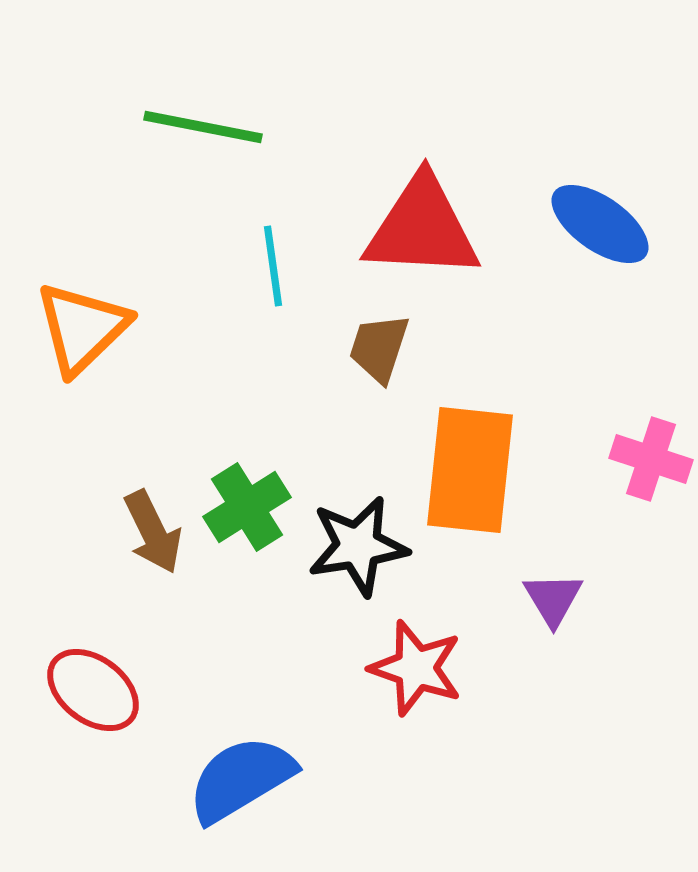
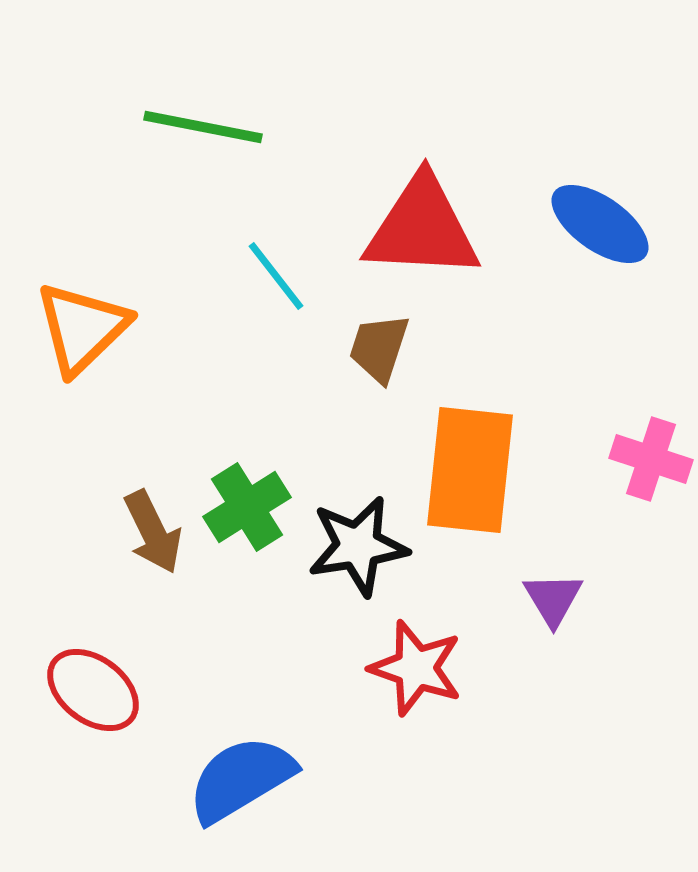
cyan line: moved 3 px right, 10 px down; rotated 30 degrees counterclockwise
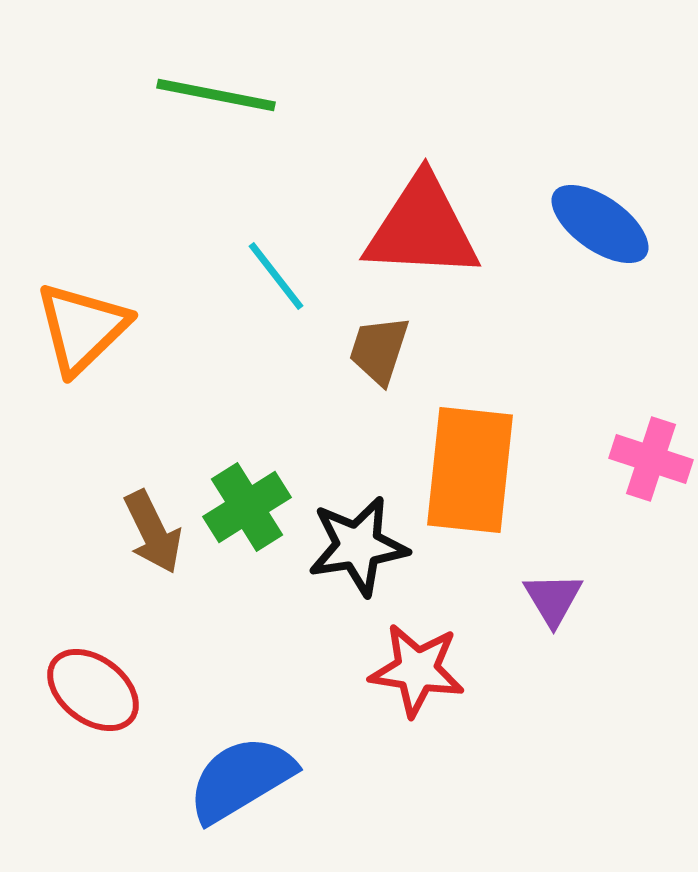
green line: moved 13 px right, 32 px up
brown trapezoid: moved 2 px down
red star: moved 1 px right, 2 px down; rotated 10 degrees counterclockwise
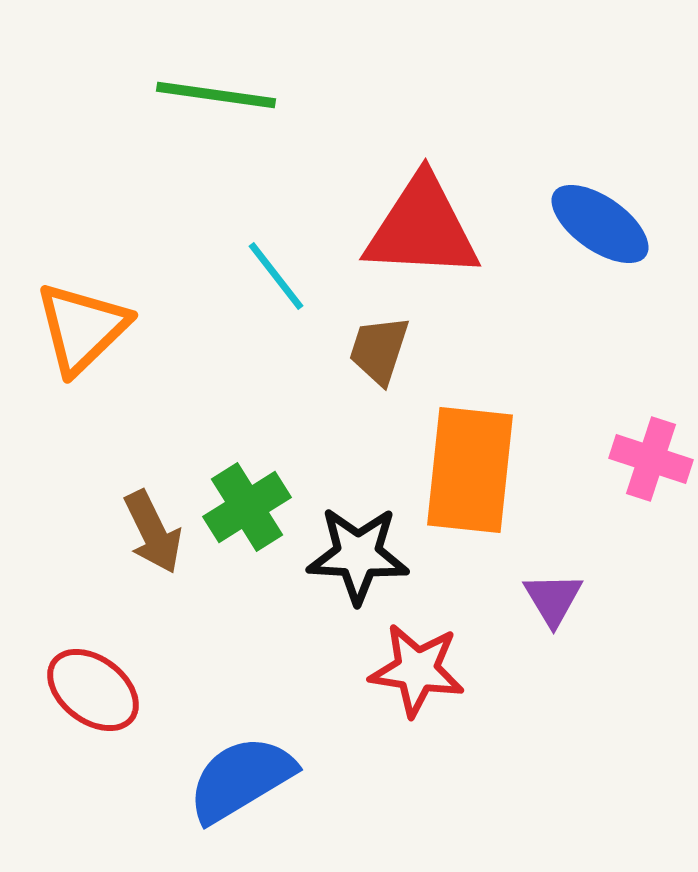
green line: rotated 3 degrees counterclockwise
black star: moved 9 px down; rotated 12 degrees clockwise
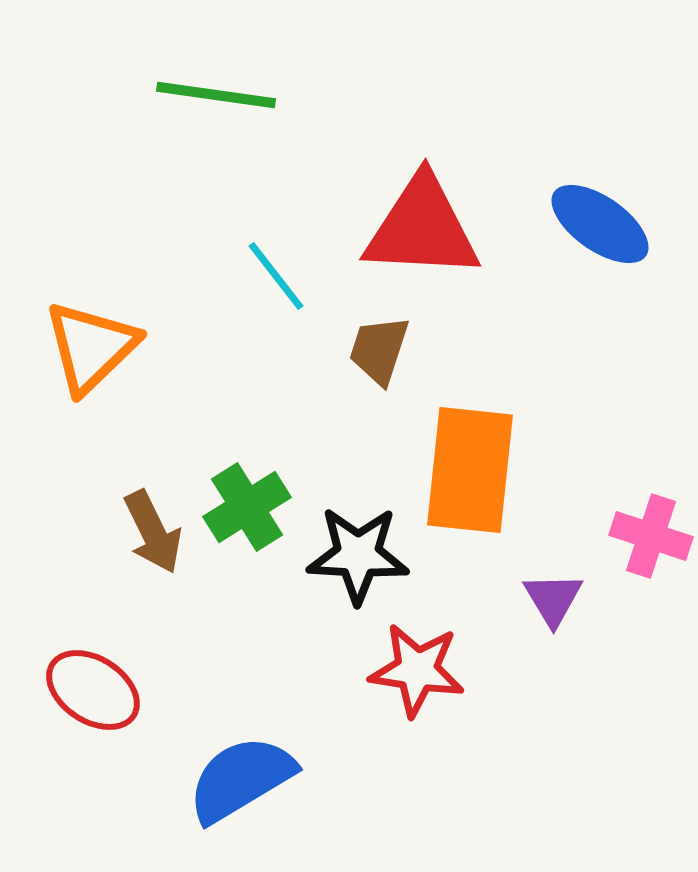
orange triangle: moved 9 px right, 19 px down
pink cross: moved 77 px down
red ellipse: rotated 4 degrees counterclockwise
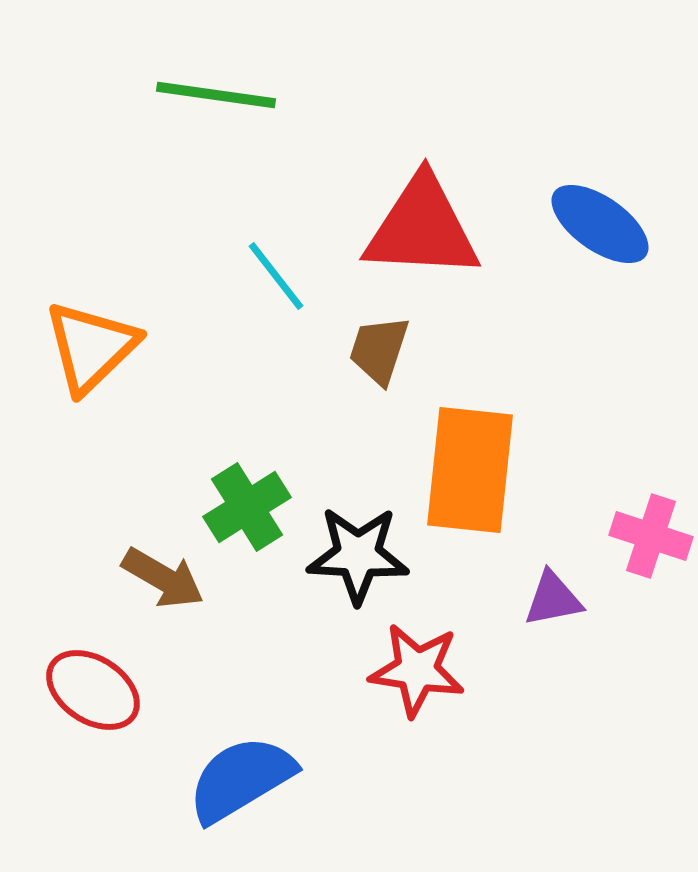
brown arrow: moved 10 px right, 46 px down; rotated 34 degrees counterclockwise
purple triangle: rotated 50 degrees clockwise
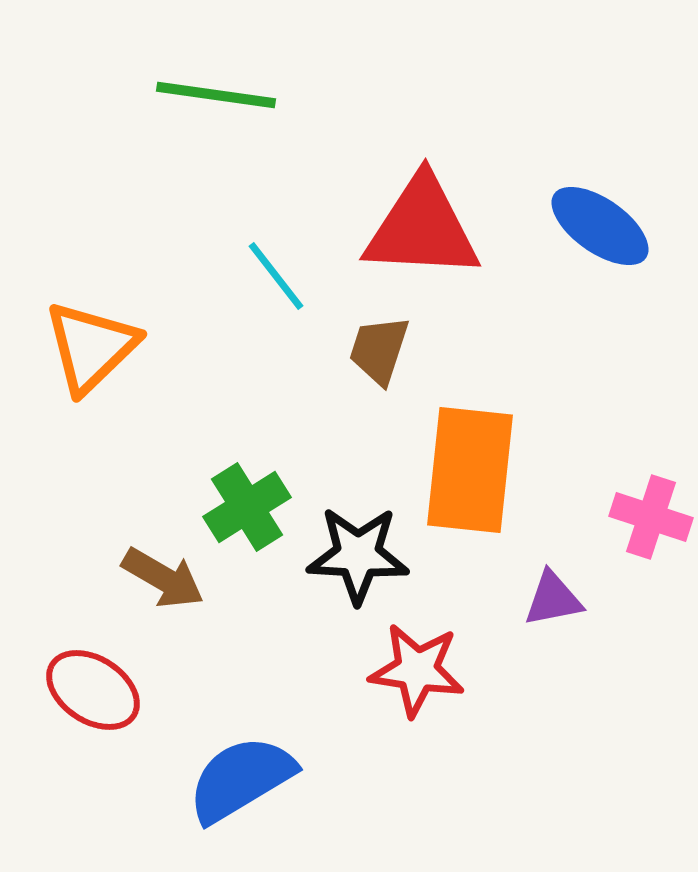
blue ellipse: moved 2 px down
pink cross: moved 19 px up
